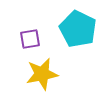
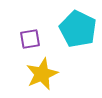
yellow star: rotated 12 degrees counterclockwise
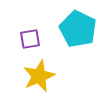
yellow star: moved 3 px left, 2 px down
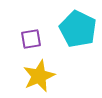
purple square: moved 1 px right
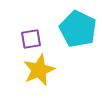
yellow star: moved 6 px up
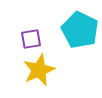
cyan pentagon: moved 2 px right, 1 px down
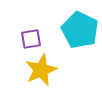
yellow star: moved 2 px right
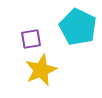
cyan pentagon: moved 2 px left, 3 px up
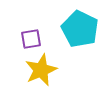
cyan pentagon: moved 2 px right, 2 px down
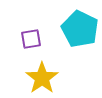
yellow star: moved 1 px right, 8 px down; rotated 12 degrees counterclockwise
